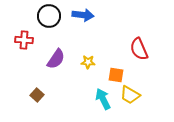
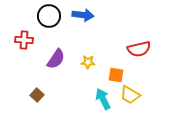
red semicircle: rotated 80 degrees counterclockwise
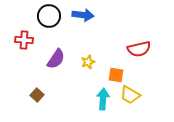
yellow star: rotated 24 degrees counterclockwise
cyan arrow: rotated 30 degrees clockwise
